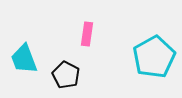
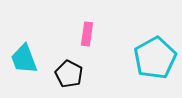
cyan pentagon: moved 1 px right, 1 px down
black pentagon: moved 3 px right, 1 px up
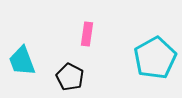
cyan trapezoid: moved 2 px left, 2 px down
black pentagon: moved 1 px right, 3 px down
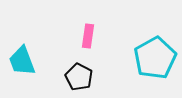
pink rectangle: moved 1 px right, 2 px down
black pentagon: moved 9 px right
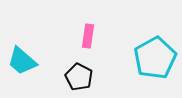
cyan trapezoid: rotated 28 degrees counterclockwise
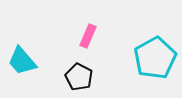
pink rectangle: rotated 15 degrees clockwise
cyan trapezoid: rotated 8 degrees clockwise
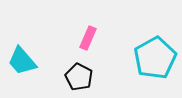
pink rectangle: moved 2 px down
